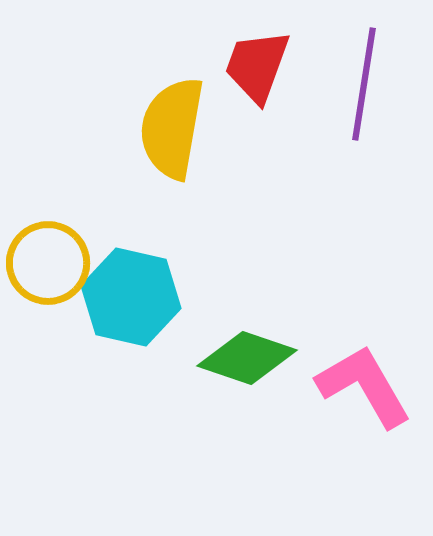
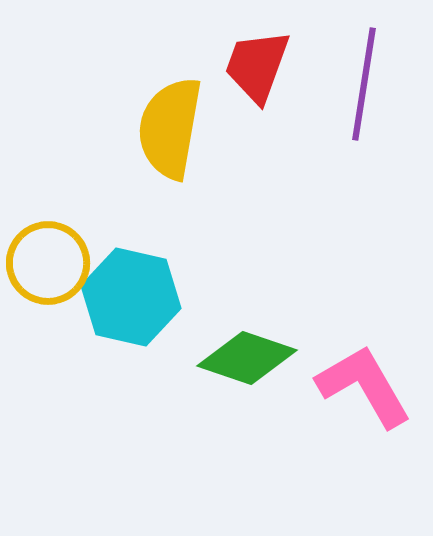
yellow semicircle: moved 2 px left
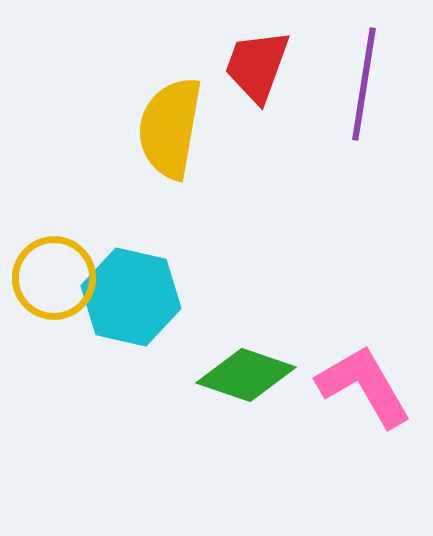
yellow circle: moved 6 px right, 15 px down
green diamond: moved 1 px left, 17 px down
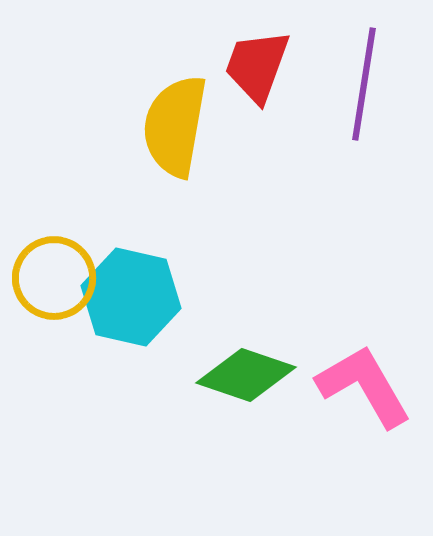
yellow semicircle: moved 5 px right, 2 px up
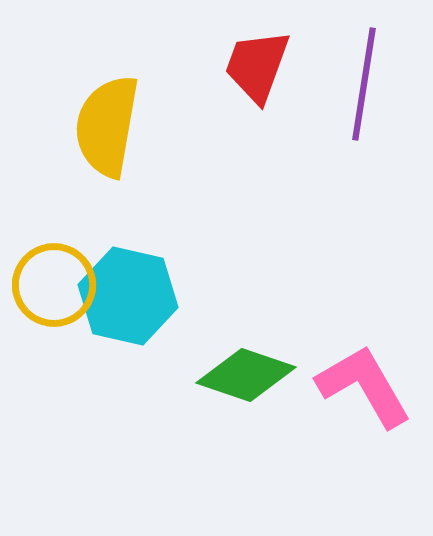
yellow semicircle: moved 68 px left
yellow circle: moved 7 px down
cyan hexagon: moved 3 px left, 1 px up
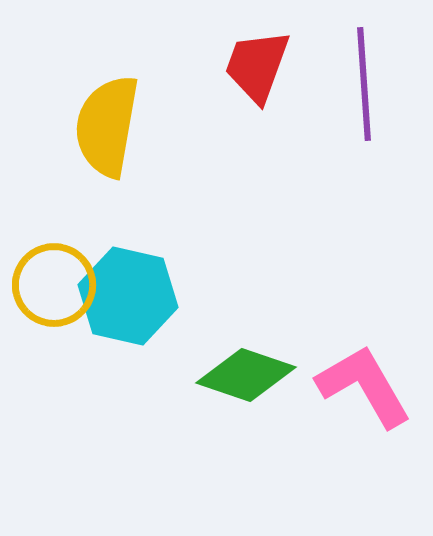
purple line: rotated 13 degrees counterclockwise
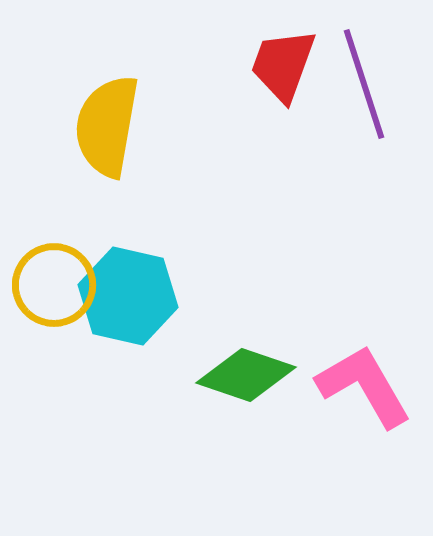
red trapezoid: moved 26 px right, 1 px up
purple line: rotated 14 degrees counterclockwise
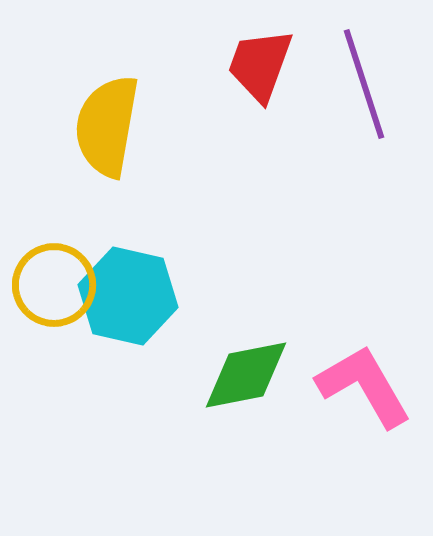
red trapezoid: moved 23 px left
green diamond: rotated 30 degrees counterclockwise
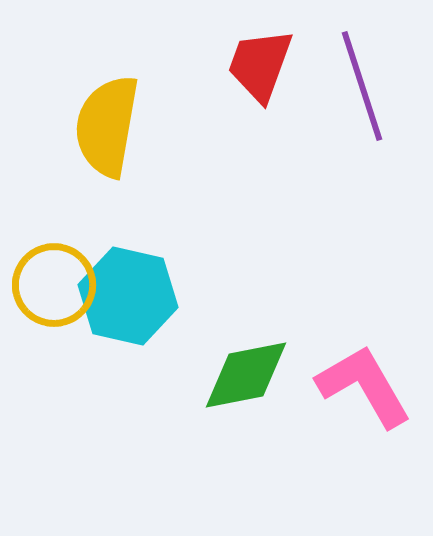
purple line: moved 2 px left, 2 px down
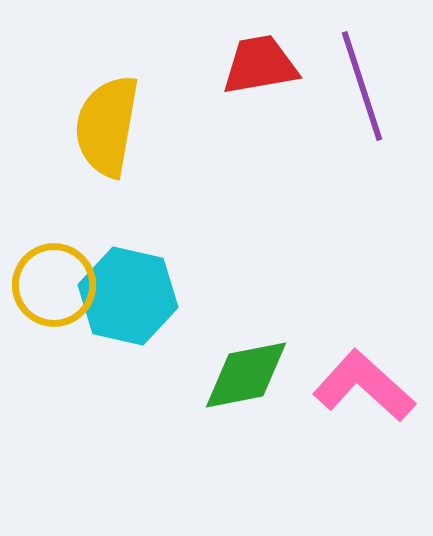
red trapezoid: rotated 60 degrees clockwise
pink L-shape: rotated 18 degrees counterclockwise
